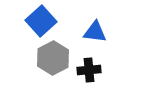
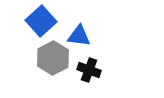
blue triangle: moved 16 px left, 4 px down
black cross: rotated 25 degrees clockwise
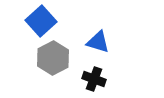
blue triangle: moved 19 px right, 6 px down; rotated 10 degrees clockwise
black cross: moved 5 px right, 9 px down
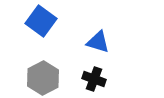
blue square: rotated 12 degrees counterclockwise
gray hexagon: moved 10 px left, 20 px down
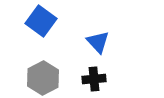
blue triangle: rotated 30 degrees clockwise
black cross: rotated 25 degrees counterclockwise
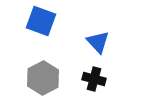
blue square: rotated 16 degrees counterclockwise
black cross: rotated 20 degrees clockwise
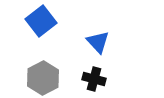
blue square: rotated 32 degrees clockwise
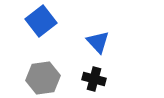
gray hexagon: rotated 20 degrees clockwise
